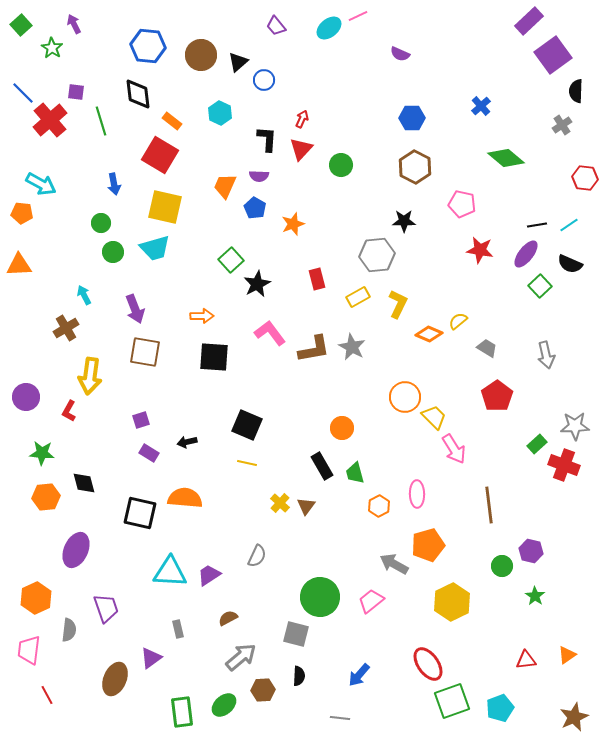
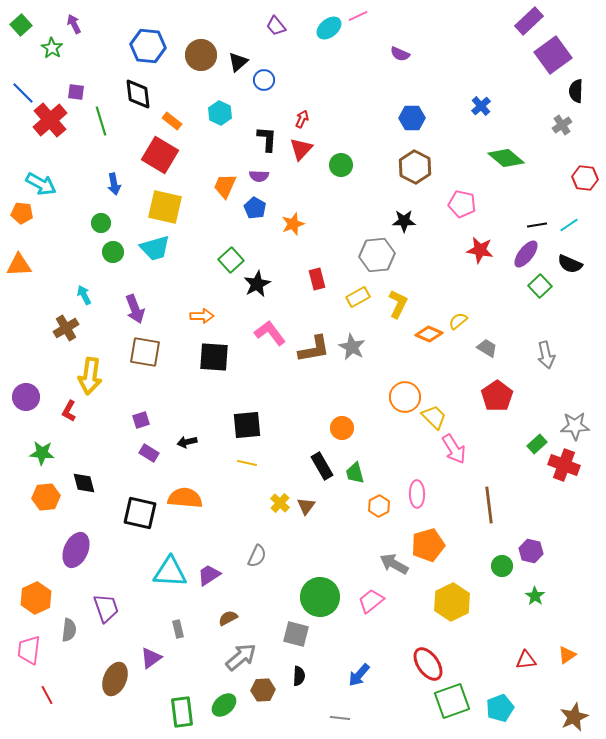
black square at (247, 425): rotated 28 degrees counterclockwise
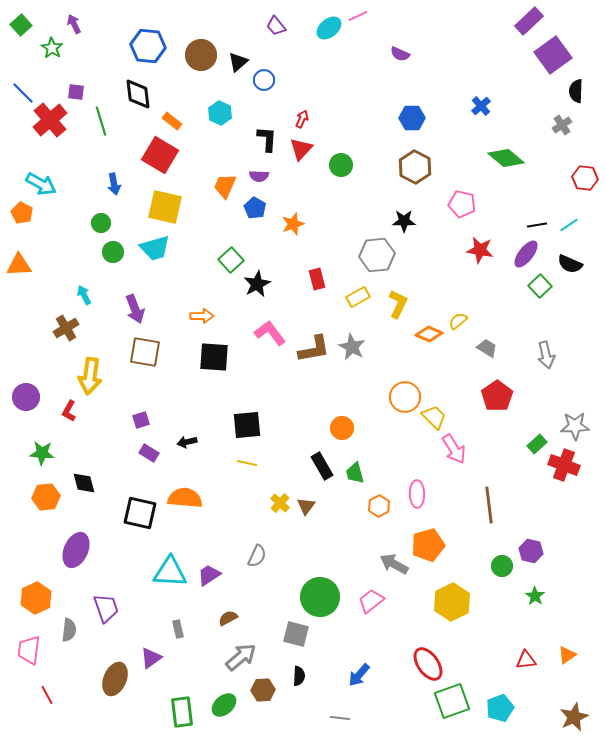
orange pentagon at (22, 213): rotated 20 degrees clockwise
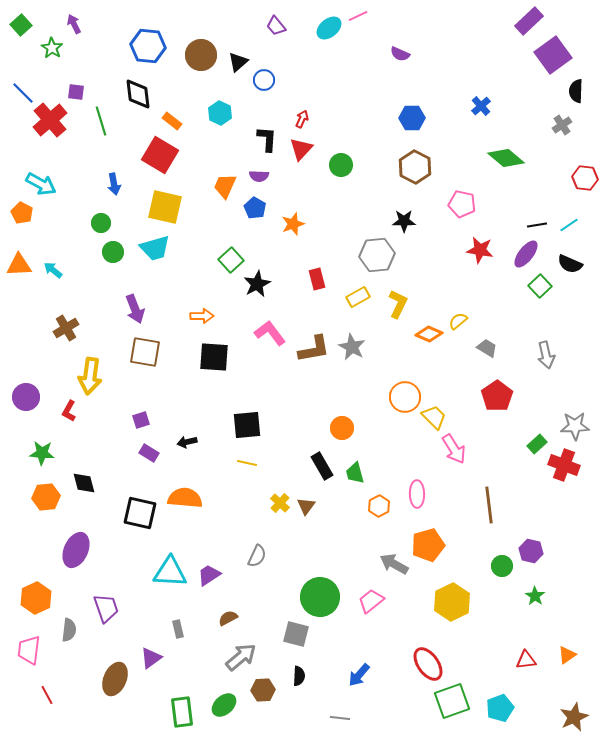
cyan arrow at (84, 295): moved 31 px left, 25 px up; rotated 24 degrees counterclockwise
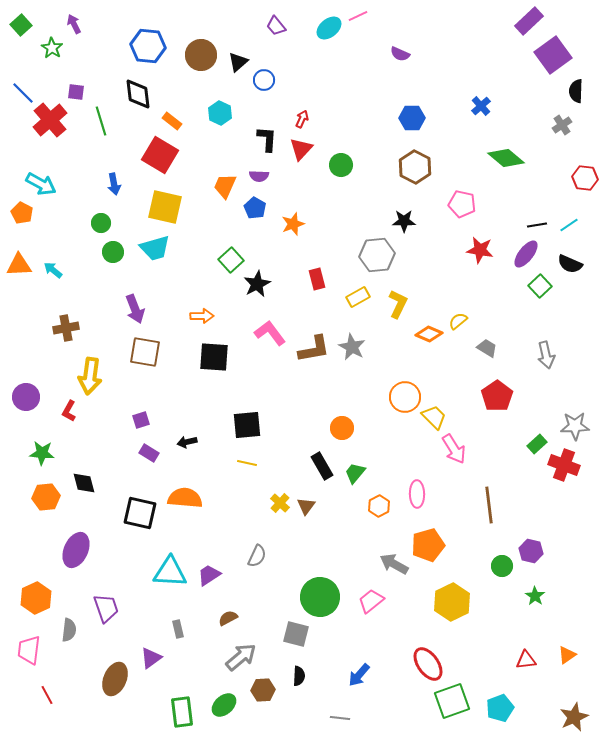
brown cross at (66, 328): rotated 20 degrees clockwise
green trapezoid at (355, 473): rotated 55 degrees clockwise
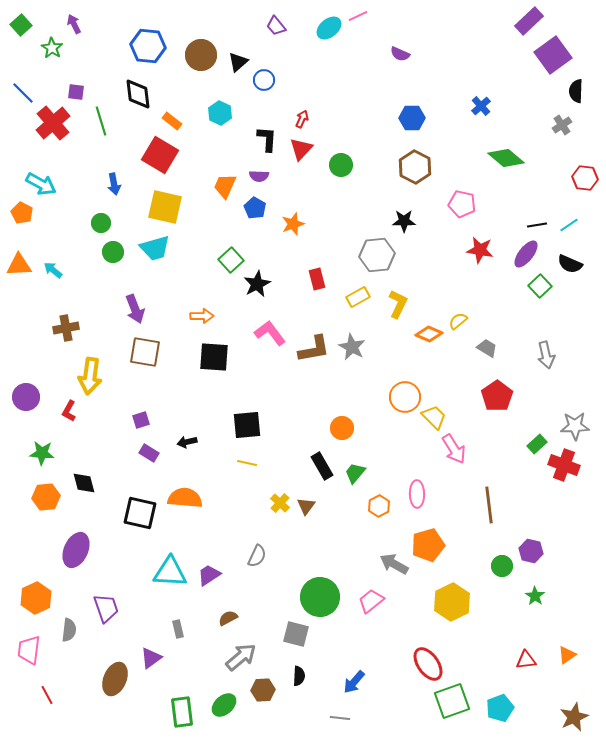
red cross at (50, 120): moved 3 px right, 3 px down
blue arrow at (359, 675): moved 5 px left, 7 px down
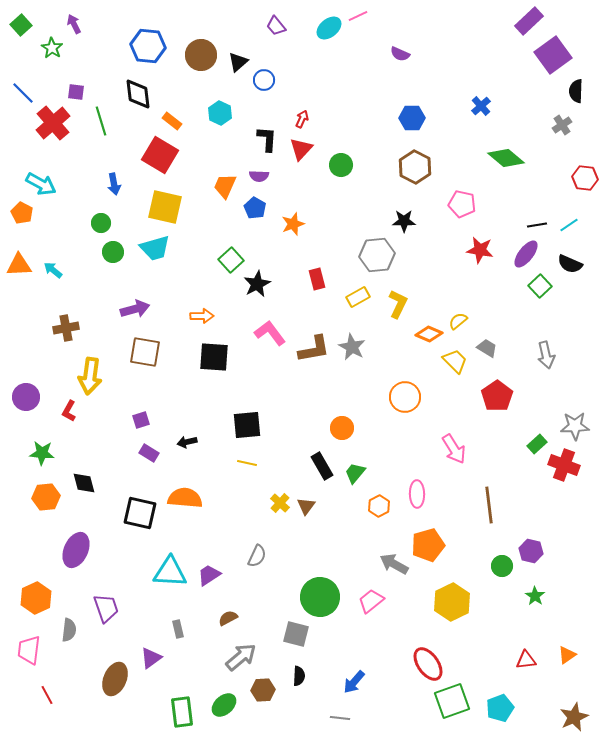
purple arrow at (135, 309): rotated 84 degrees counterclockwise
yellow trapezoid at (434, 417): moved 21 px right, 56 px up
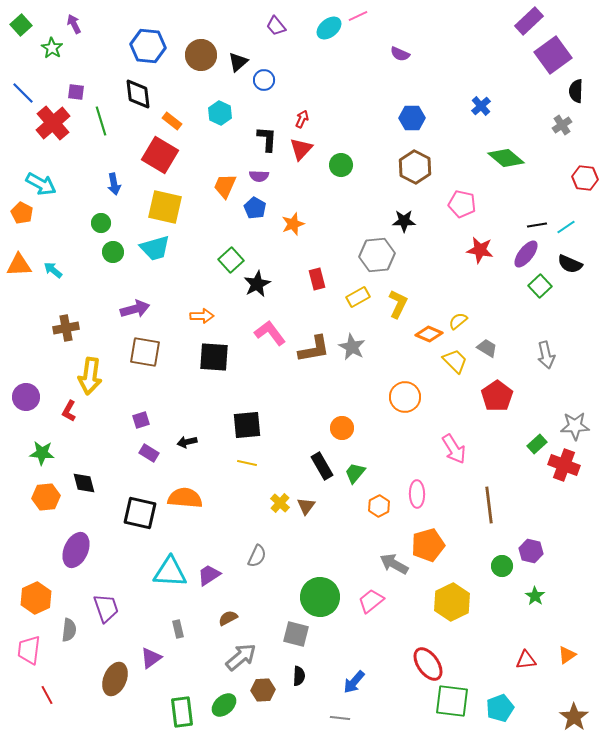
cyan line at (569, 225): moved 3 px left, 2 px down
green square at (452, 701): rotated 27 degrees clockwise
brown star at (574, 717): rotated 12 degrees counterclockwise
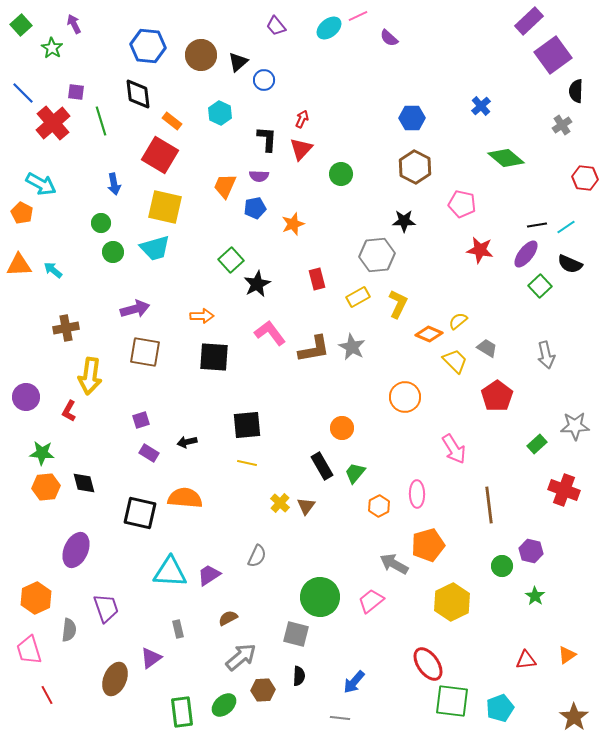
purple semicircle at (400, 54): moved 11 px left, 16 px up; rotated 18 degrees clockwise
green circle at (341, 165): moved 9 px down
blue pentagon at (255, 208): rotated 30 degrees clockwise
red cross at (564, 465): moved 25 px down
orange hexagon at (46, 497): moved 10 px up
pink trapezoid at (29, 650): rotated 24 degrees counterclockwise
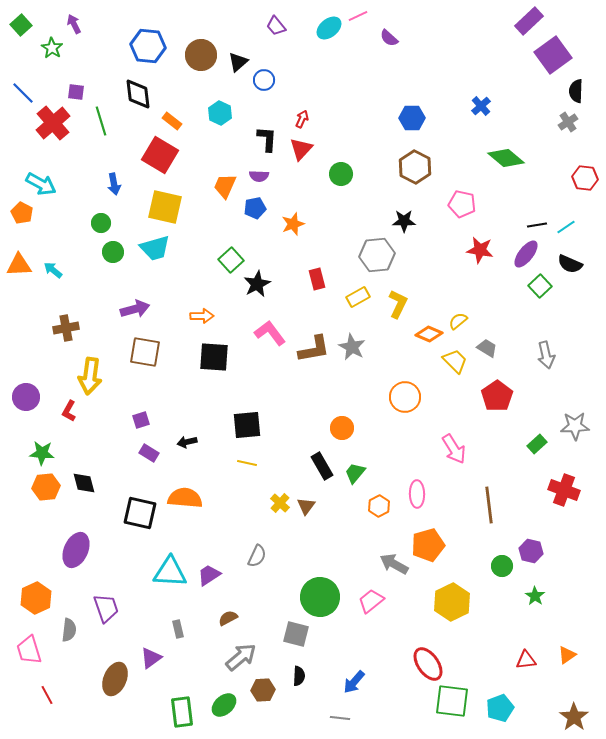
gray cross at (562, 125): moved 6 px right, 3 px up
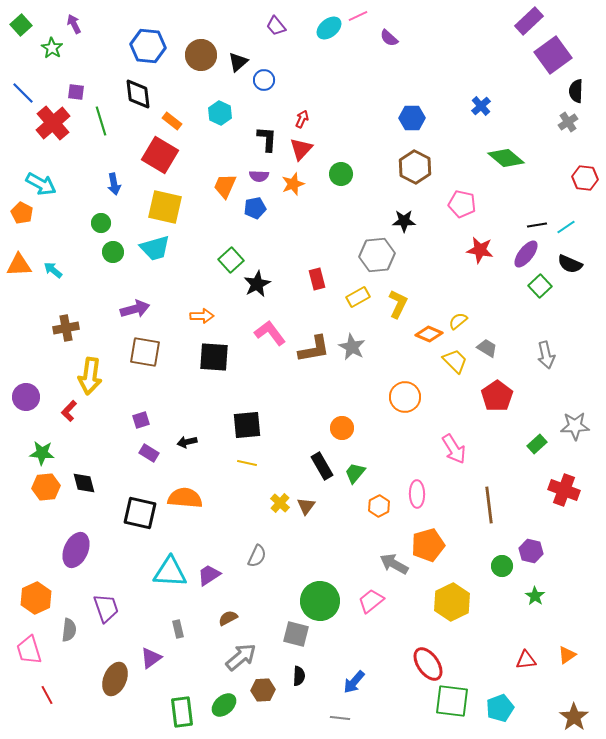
orange star at (293, 224): moved 40 px up
red L-shape at (69, 411): rotated 15 degrees clockwise
green circle at (320, 597): moved 4 px down
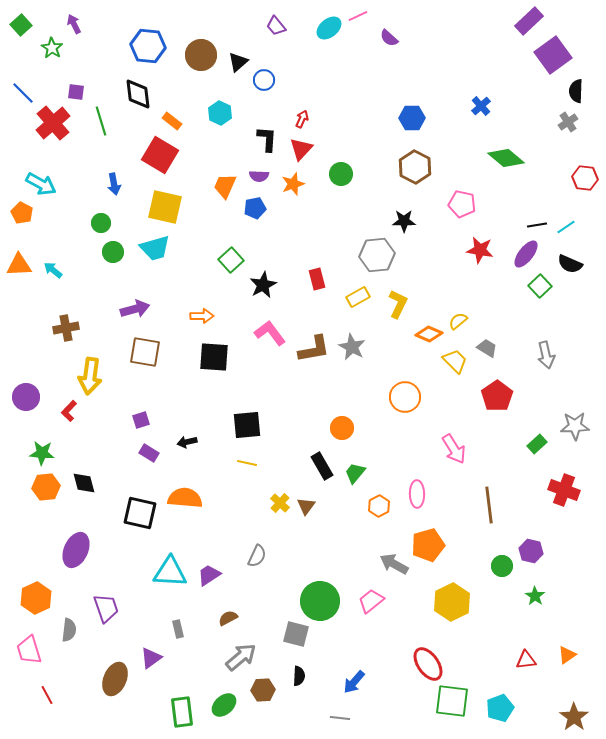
black star at (257, 284): moved 6 px right, 1 px down
